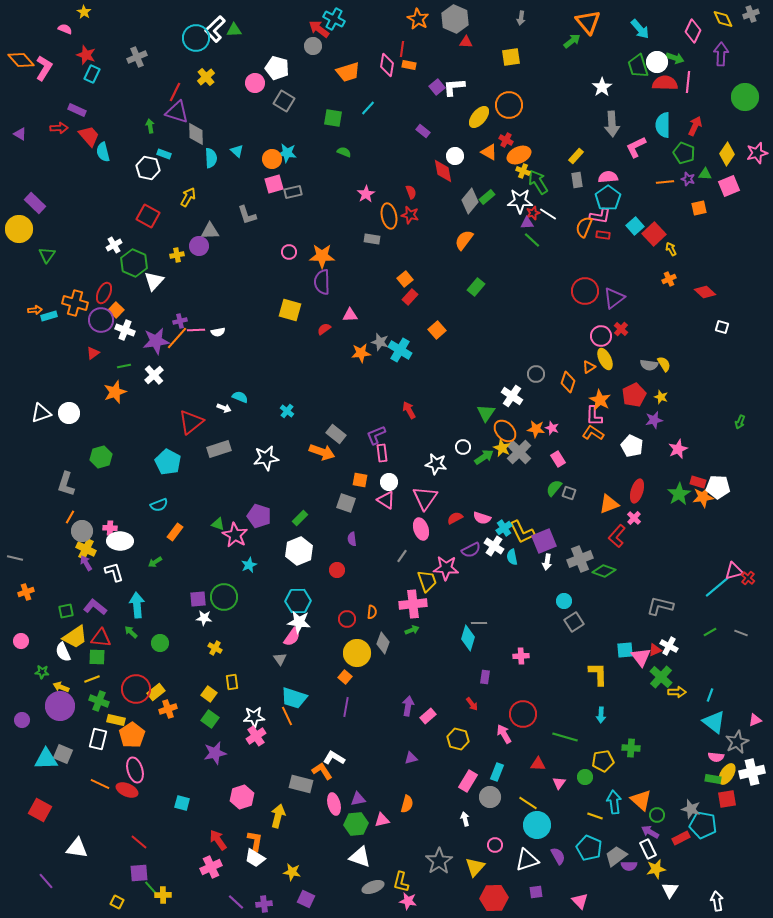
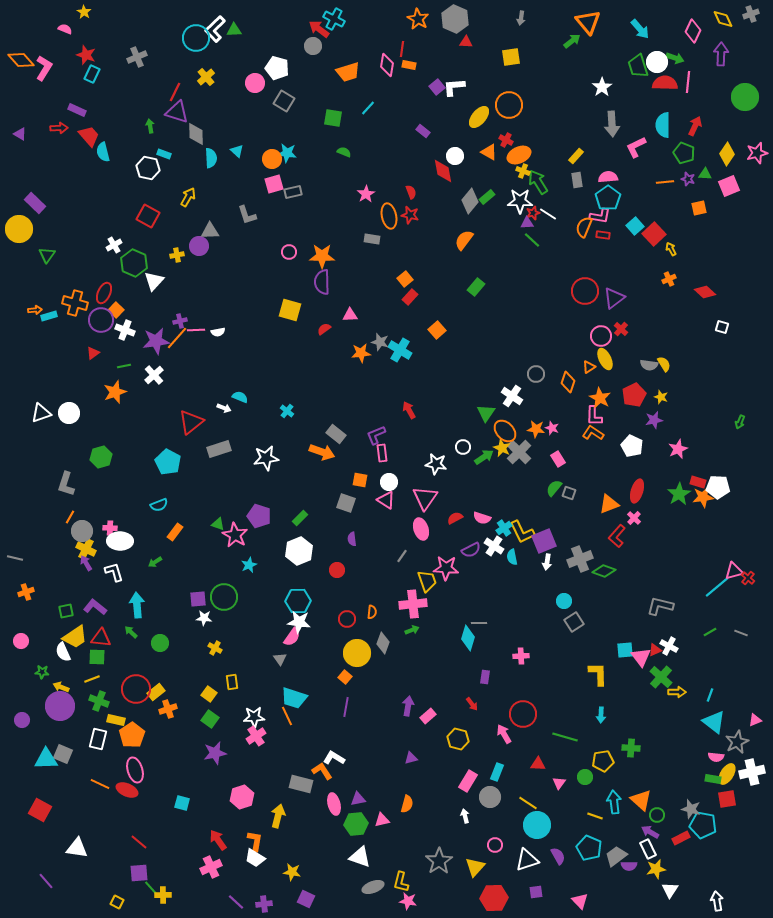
orange star at (600, 400): moved 2 px up
white arrow at (465, 819): moved 3 px up
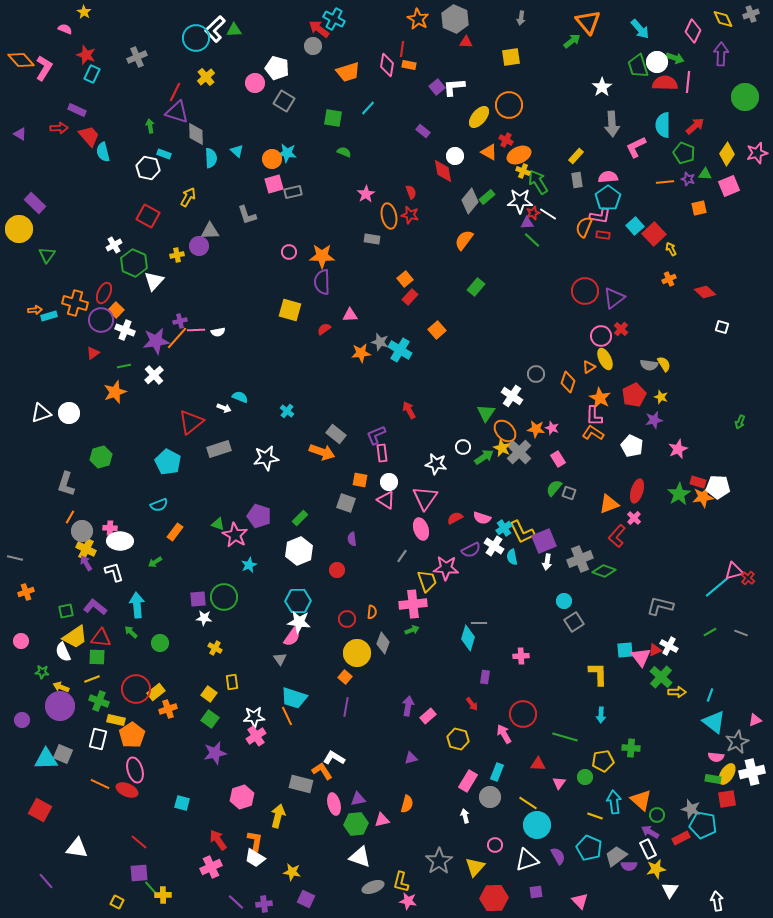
red arrow at (695, 126): rotated 24 degrees clockwise
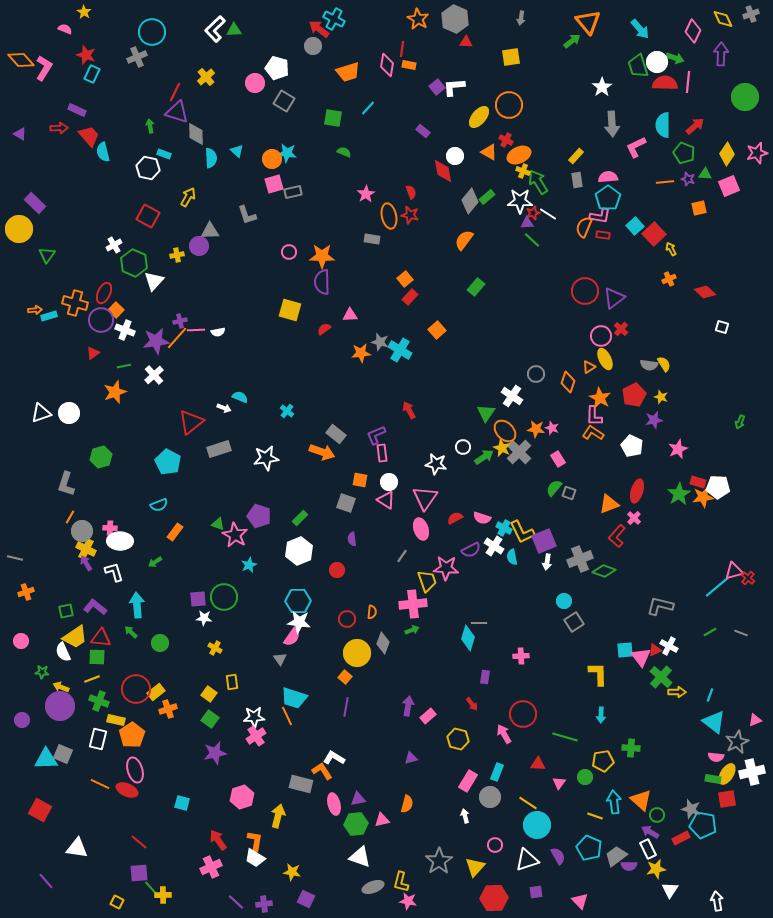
cyan circle at (196, 38): moved 44 px left, 6 px up
cyan cross at (504, 528): rotated 28 degrees counterclockwise
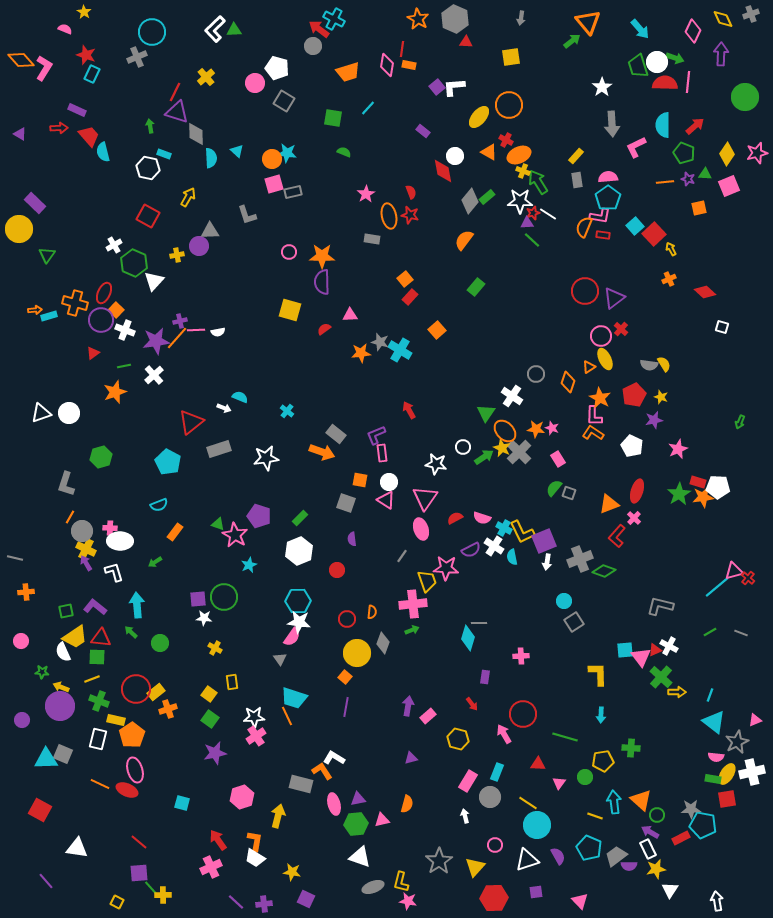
orange cross at (26, 592): rotated 14 degrees clockwise
gray star at (691, 809): rotated 18 degrees counterclockwise
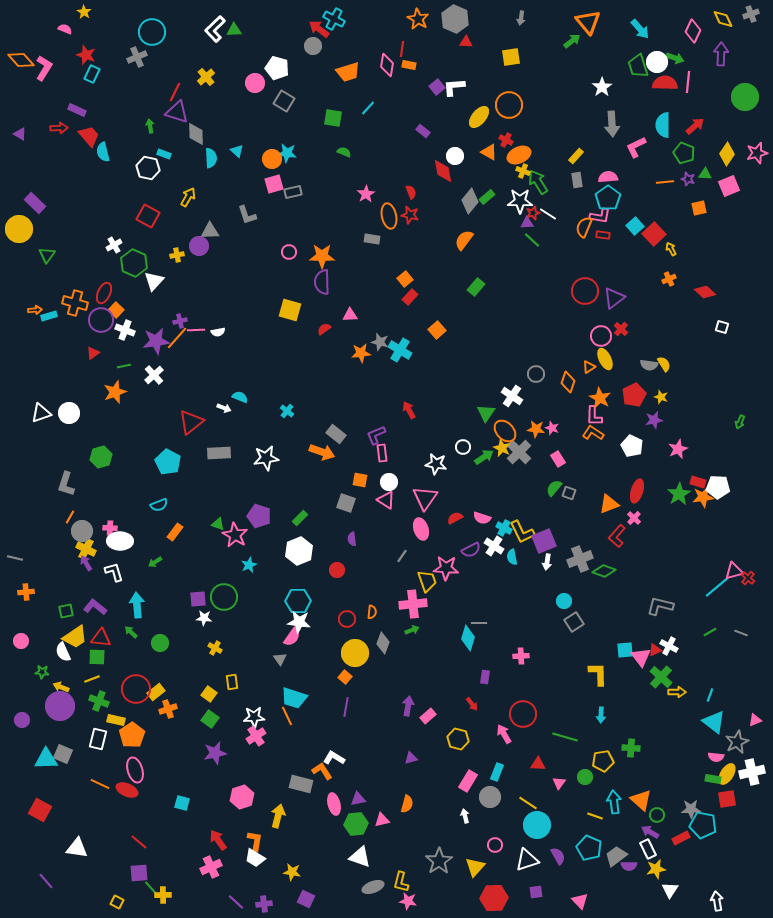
gray rectangle at (219, 449): moved 4 px down; rotated 15 degrees clockwise
yellow circle at (357, 653): moved 2 px left
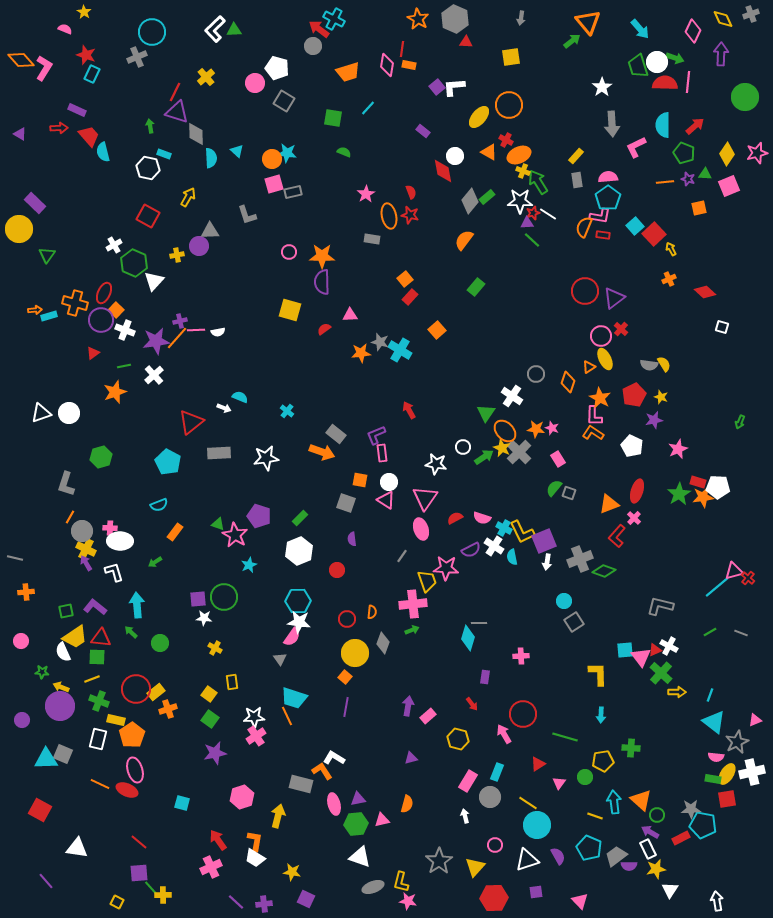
green cross at (661, 677): moved 4 px up
red triangle at (538, 764): rotated 35 degrees counterclockwise
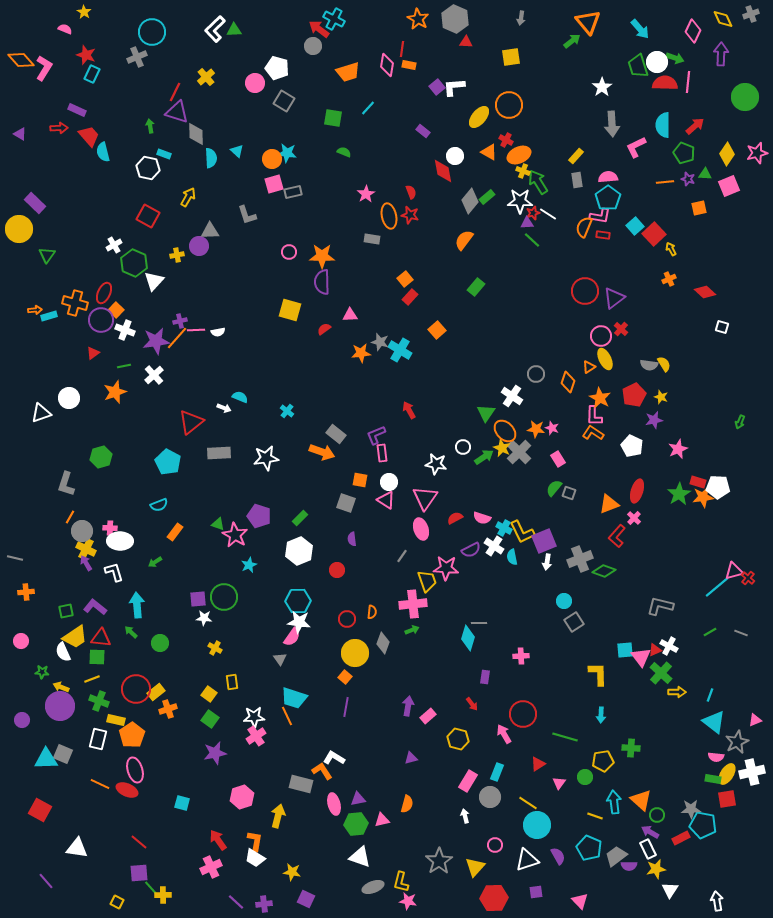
white circle at (69, 413): moved 15 px up
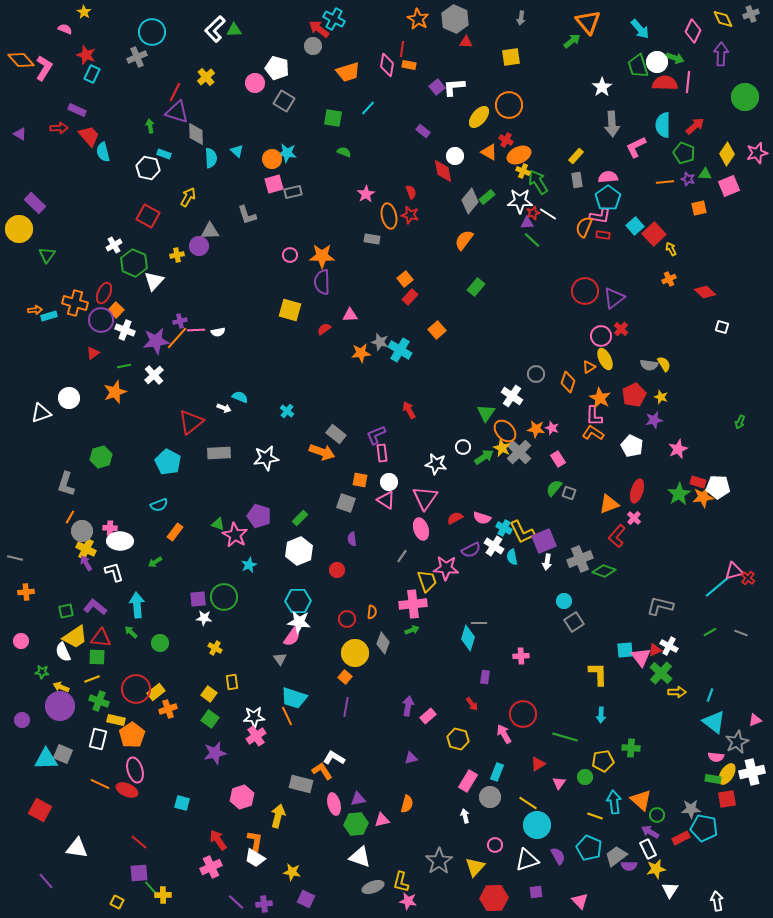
pink circle at (289, 252): moved 1 px right, 3 px down
cyan pentagon at (703, 825): moved 1 px right, 3 px down
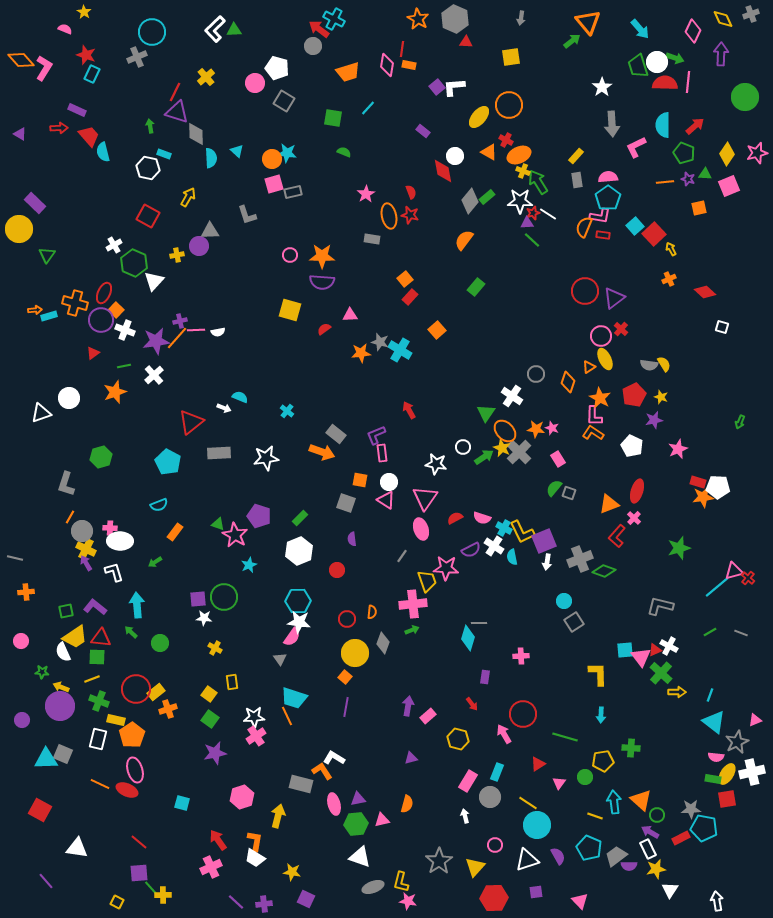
purple semicircle at (322, 282): rotated 85 degrees counterclockwise
green star at (679, 494): moved 54 px down; rotated 15 degrees clockwise
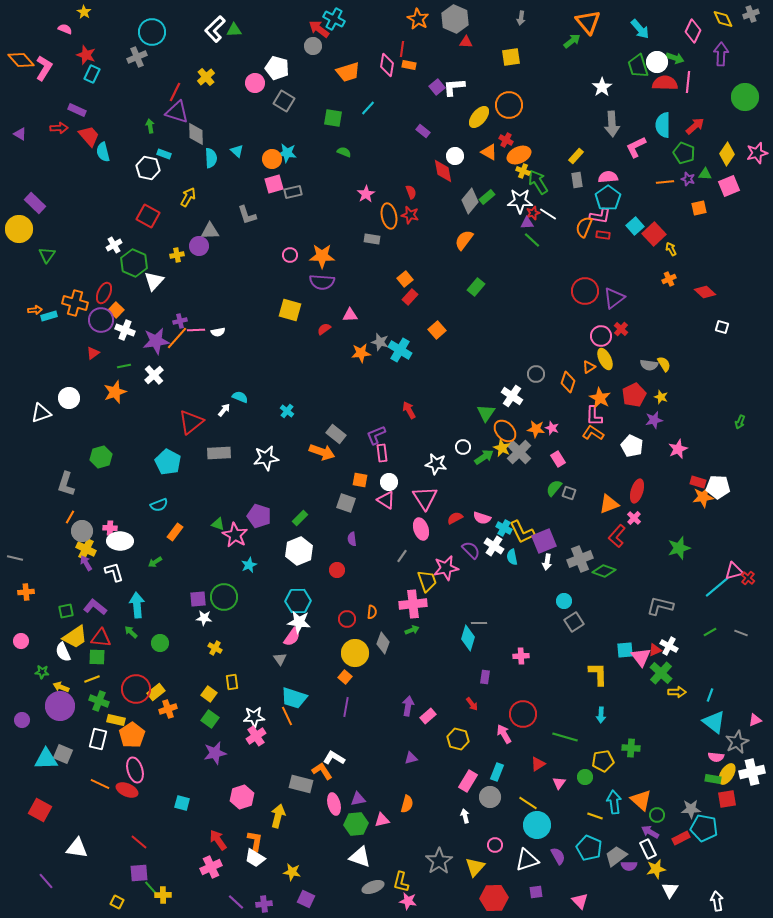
white arrow at (224, 408): moved 2 px down; rotated 72 degrees counterclockwise
pink triangle at (425, 498): rotated 8 degrees counterclockwise
purple semicircle at (471, 550): rotated 108 degrees counterclockwise
pink star at (446, 568): rotated 15 degrees counterclockwise
